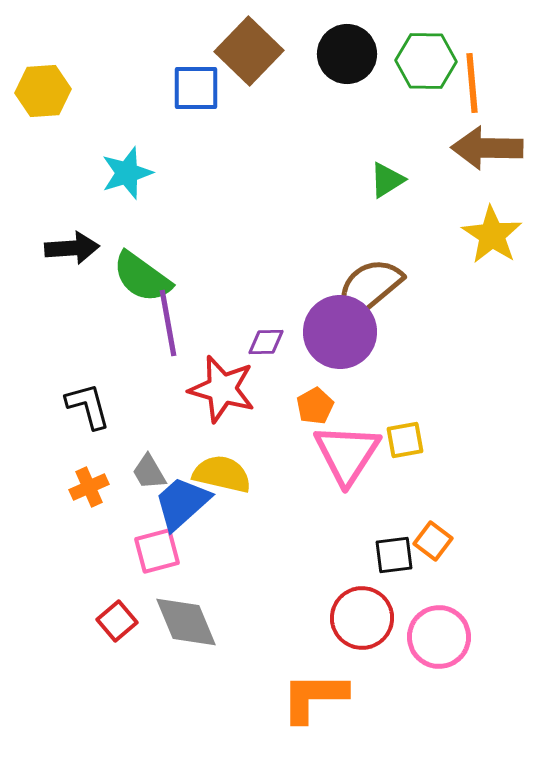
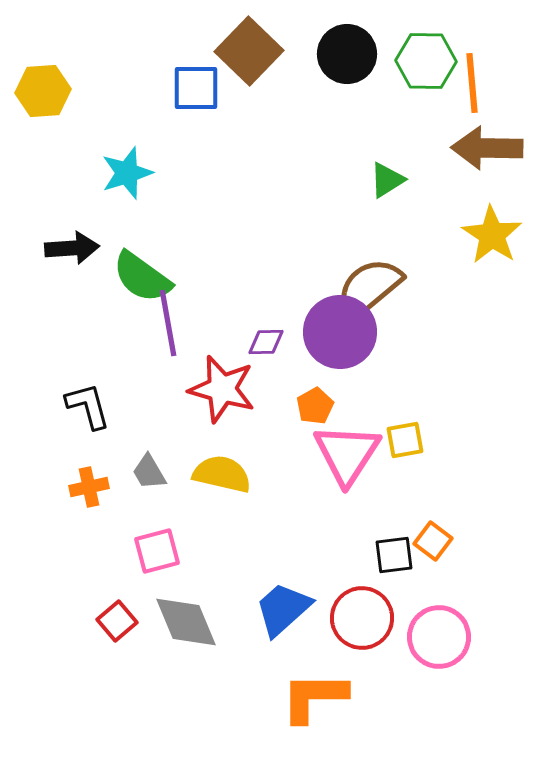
orange cross: rotated 12 degrees clockwise
blue trapezoid: moved 101 px right, 106 px down
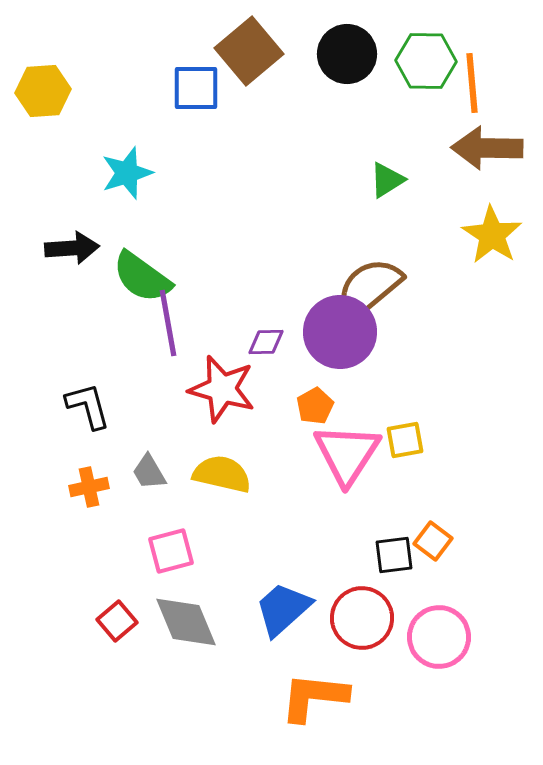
brown square: rotated 6 degrees clockwise
pink square: moved 14 px right
orange L-shape: rotated 6 degrees clockwise
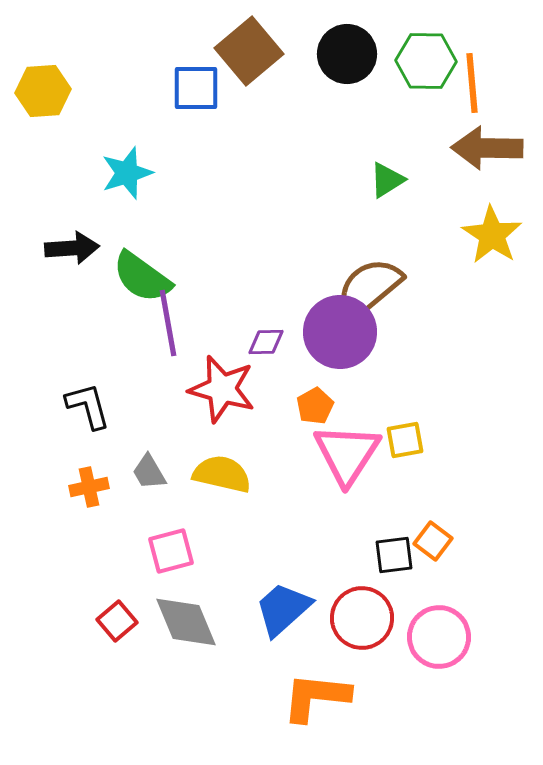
orange L-shape: moved 2 px right
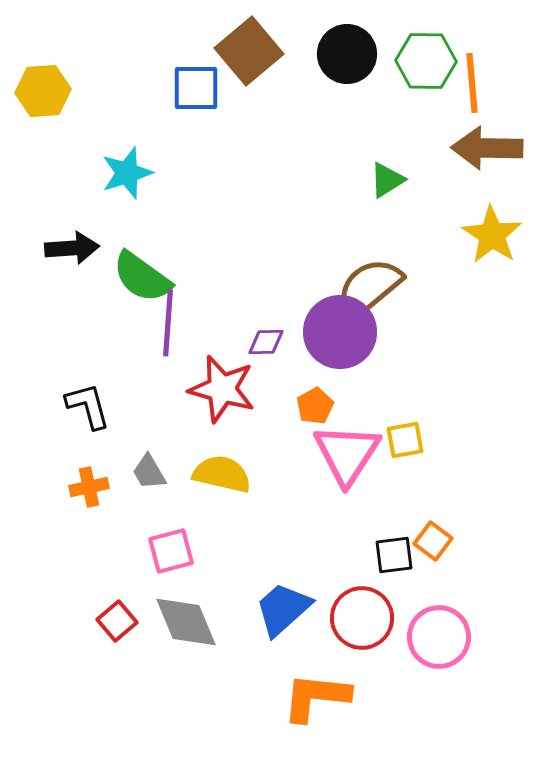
purple line: rotated 14 degrees clockwise
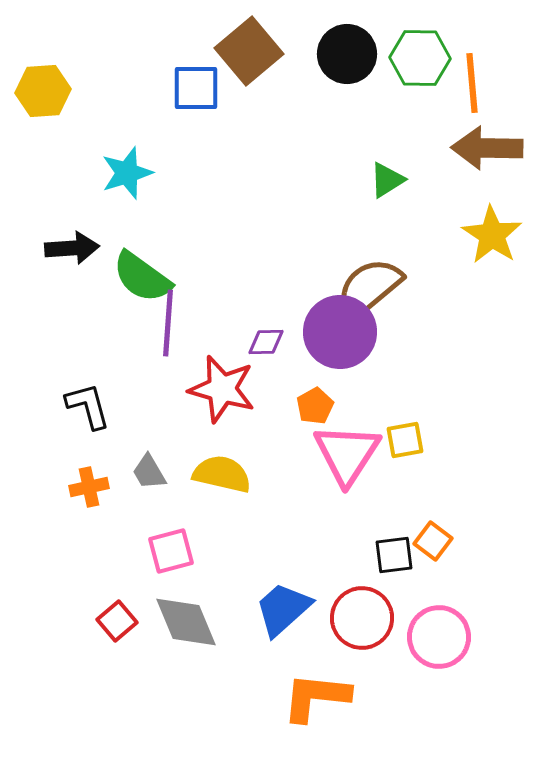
green hexagon: moved 6 px left, 3 px up
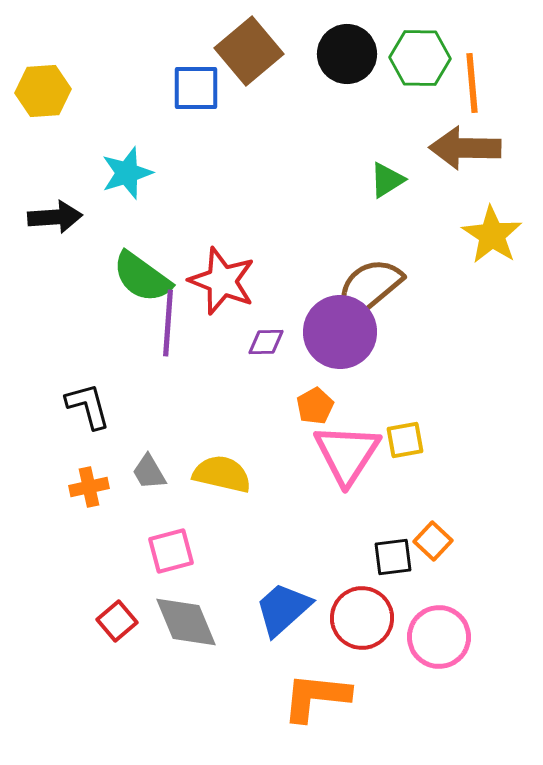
brown arrow: moved 22 px left
black arrow: moved 17 px left, 31 px up
red star: moved 108 px up; rotated 6 degrees clockwise
orange square: rotated 6 degrees clockwise
black square: moved 1 px left, 2 px down
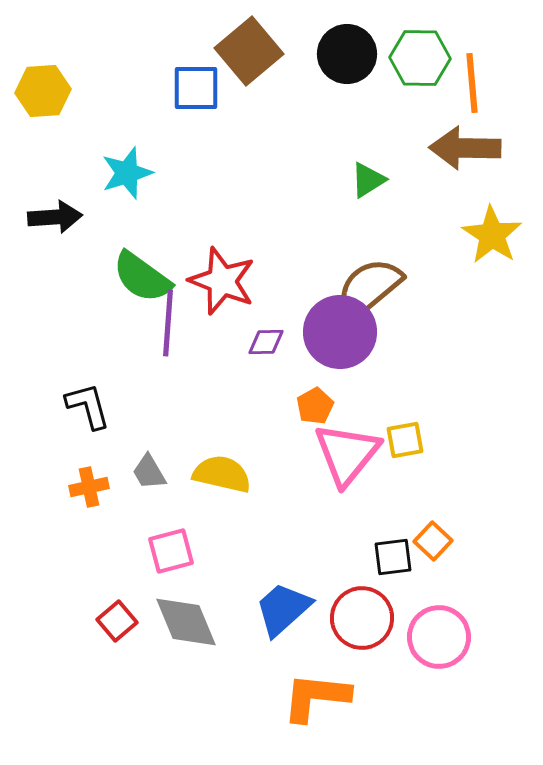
green triangle: moved 19 px left
pink triangle: rotated 6 degrees clockwise
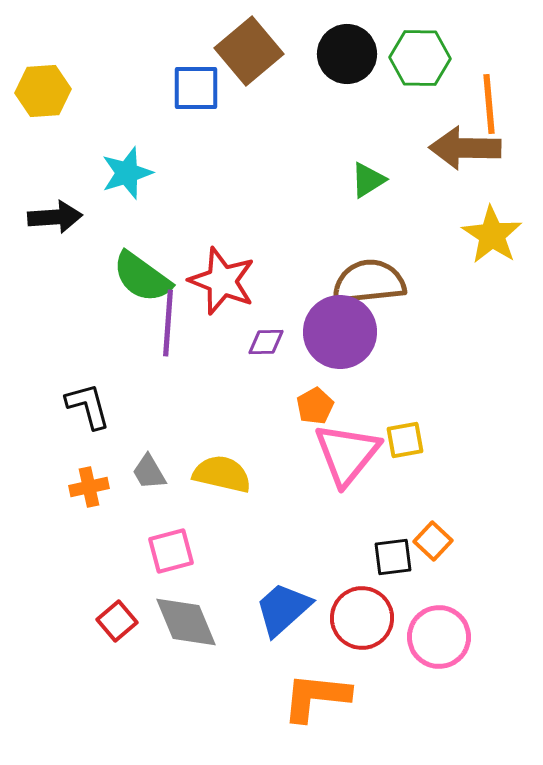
orange line: moved 17 px right, 21 px down
brown semicircle: moved 6 px up; rotated 34 degrees clockwise
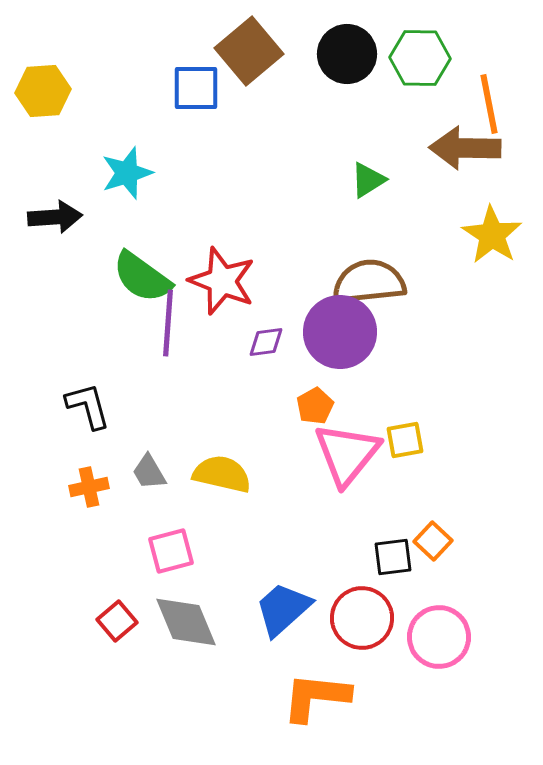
orange line: rotated 6 degrees counterclockwise
purple diamond: rotated 6 degrees counterclockwise
